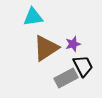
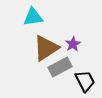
purple star: rotated 14 degrees counterclockwise
black trapezoid: moved 2 px right, 15 px down
gray rectangle: moved 6 px left, 11 px up
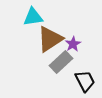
brown triangle: moved 4 px right, 9 px up
gray rectangle: moved 1 px right, 5 px up; rotated 15 degrees counterclockwise
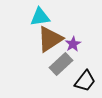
cyan triangle: moved 7 px right
gray rectangle: moved 2 px down
black trapezoid: rotated 65 degrees clockwise
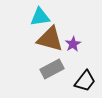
brown triangle: rotated 48 degrees clockwise
gray rectangle: moved 9 px left, 5 px down; rotated 15 degrees clockwise
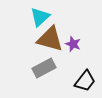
cyan triangle: rotated 35 degrees counterclockwise
purple star: rotated 21 degrees counterclockwise
gray rectangle: moved 8 px left, 1 px up
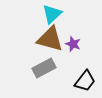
cyan triangle: moved 12 px right, 3 px up
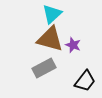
purple star: moved 1 px down
